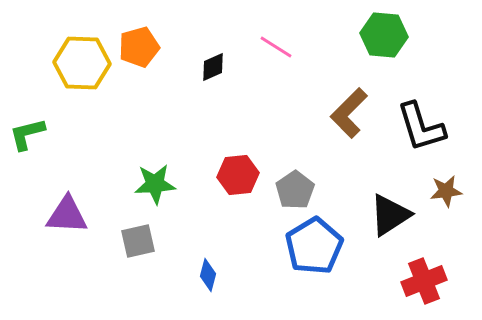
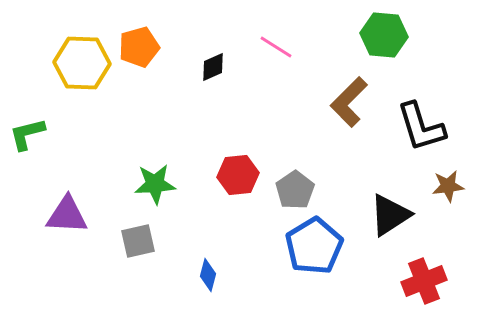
brown L-shape: moved 11 px up
brown star: moved 2 px right, 5 px up
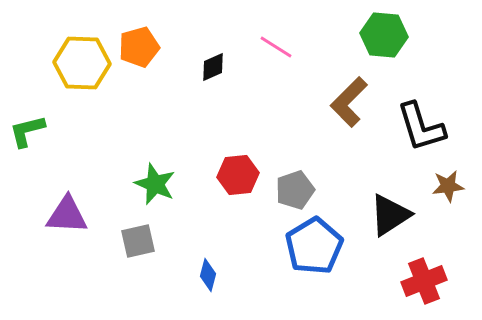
green L-shape: moved 3 px up
green star: rotated 27 degrees clockwise
gray pentagon: rotated 15 degrees clockwise
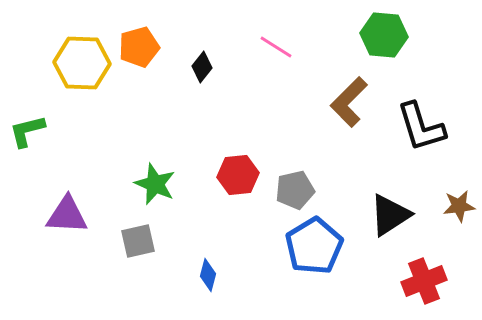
black diamond: moved 11 px left; rotated 28 degrees counterclockwise
brown star: moved 11 px right, 20 px down
gray pentagon: rotated 6 degrees clockwise
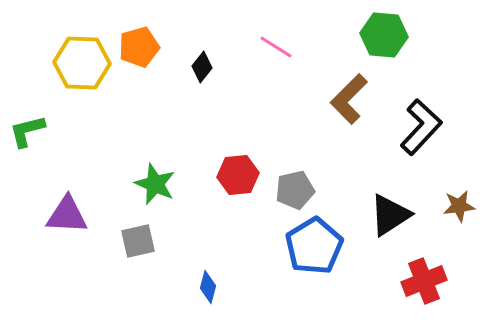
brown L-shape: moved 3 px up
black L-shape: rotated 120 degrees counterclockwise
blue diamond: moved 12 px down
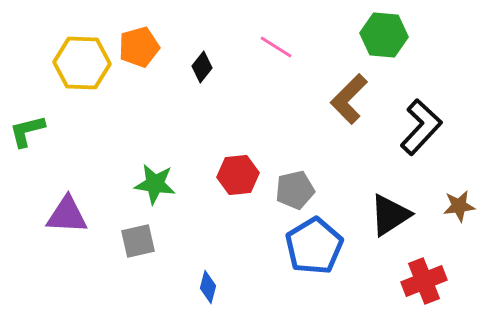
green star: rotated 15 degrees counterclockwise
